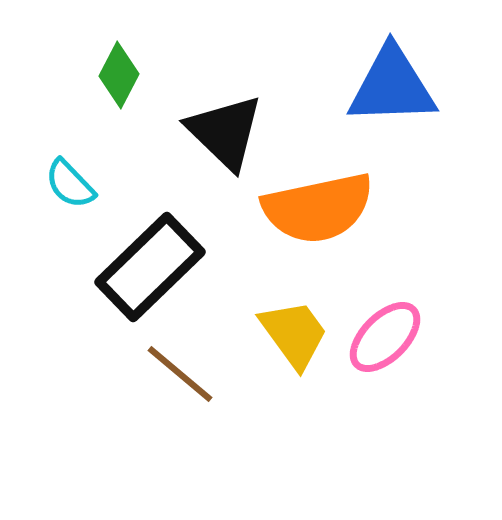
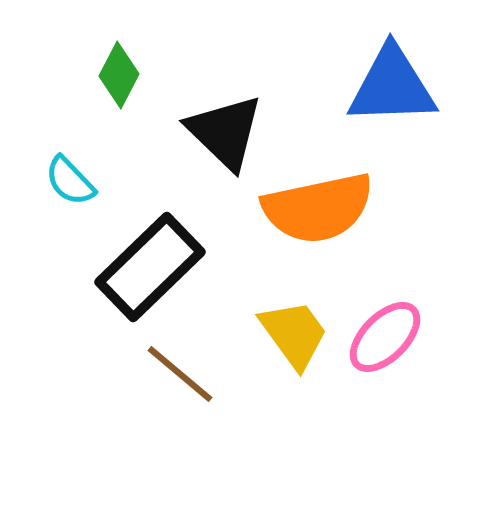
cyan semicircle: moved 3 px up
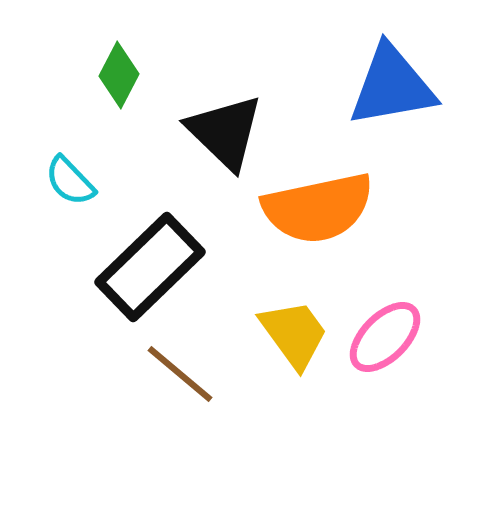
blue triangle: rotated 8 degrees counterclockwise
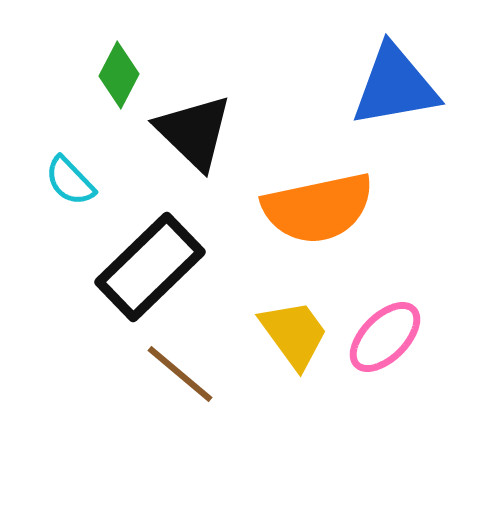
blue triangle: moved 3 px right
black triangle: moved 31 px left
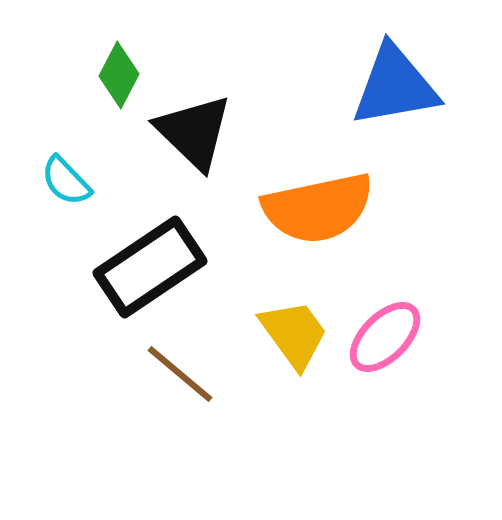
cyan semicircle: moved 4 px left
black rectangle: rotated 10 degrees clockwise
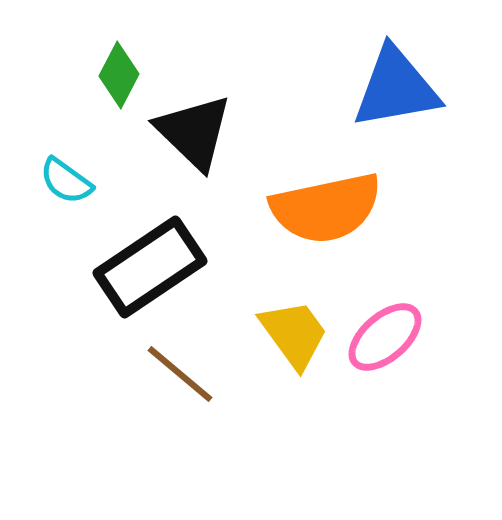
blue triangle: moved 1 px right, 2 px down
cyan semicircle: rotated 10 degrees counterclockwise
orange semicircle: moved 8 px right
pink ellipse: rotated 4 degrees clockwise
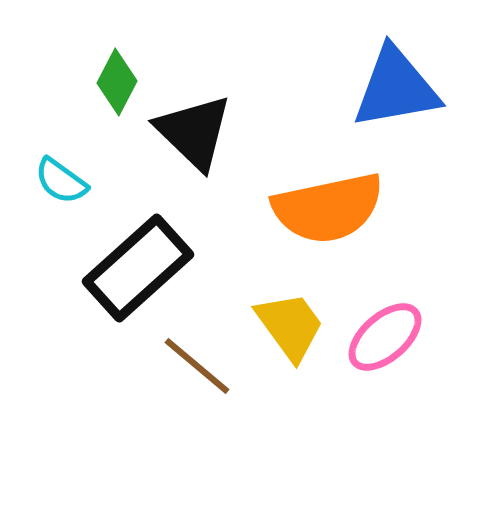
green diamond: moved 2 px left, 7 px down
cyan semicircle: moved 5 px left
orange semicircle: moved 2 px right
black rectangle: moved 12 px left, 1 px down; rotated 8 degrees counterclockwise
yellow trapezoid: moved 4 px left, 8 px up
brown line: moved 17 px right, 8 px up
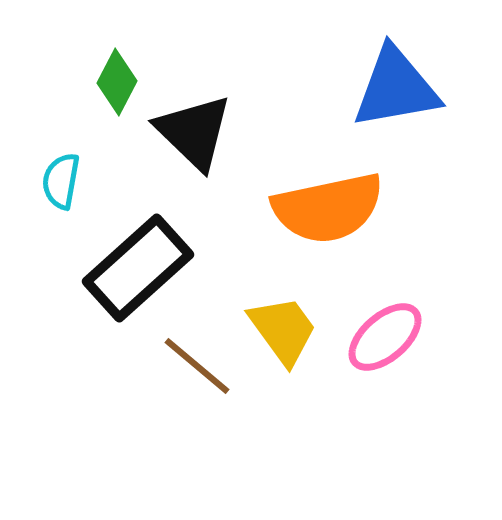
cyan semicircle: rotated 64 degrees clockwise
yellow trapezoid: moved 7 px left, 4 px down
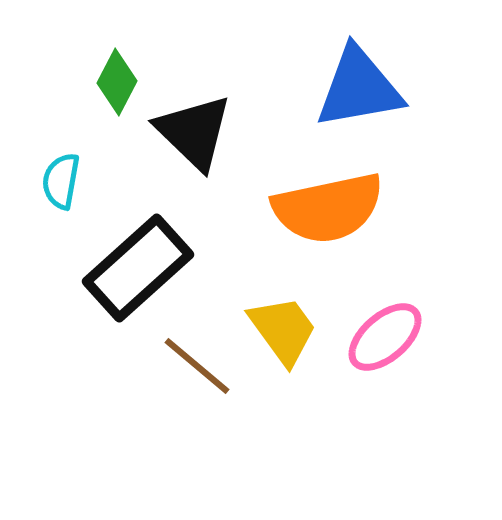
blue triangle: moved 37 px left
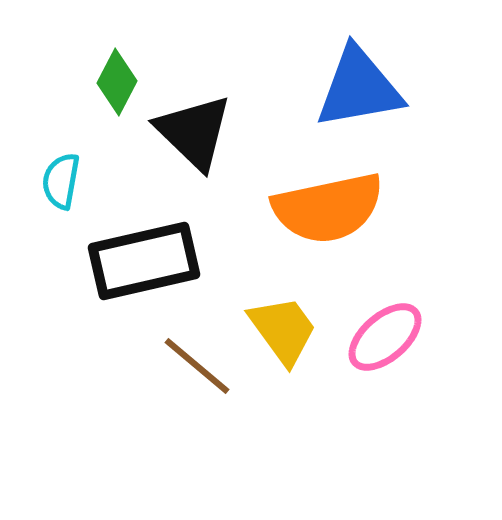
black rectangle: moved 6 px right, 7 px up; rotated 29 degrees clockwise
